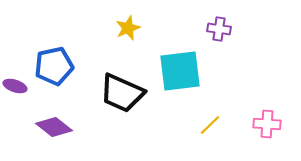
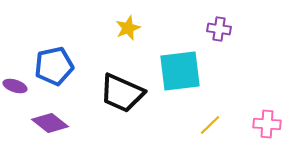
purple diamond: moved 4 px left, 4 px up
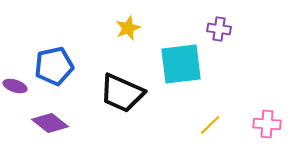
cyan square: moved 1 px right, 7 px up
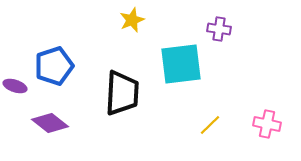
yellow star: moved 4 px right, 8 px up
blue pentagon: rotated 6 degrees counterclockwise
black trapezoid: rotated 111 degrees counterclockwise
pink cross: rotated 8 degrees clockwise
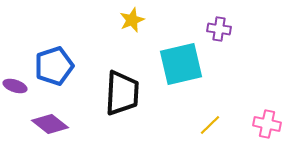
cyan square: rotated 6 degrees counterclockwise
purple diamond: moved 1 px down
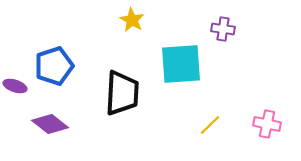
yellow star: rotated 20 degrees counterclockwise
purple cross: moved 4 px right
cyan square: rotated 9 degrees clockwise
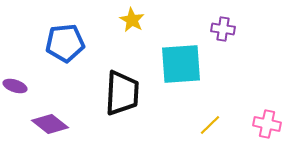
blue pentagon: moved 11 px right, 23 px up; rotated 12 degrees clockwise
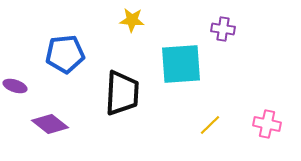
yellow star: rotated 25 degrees counterclockwise
blue pentagon: moved 11 px down
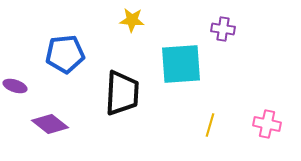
yellow line: rotated 30 degrees counterclockwise
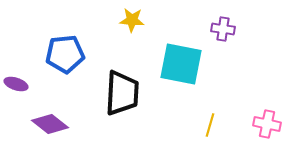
cyan square: rotated 15 degrees clockwise
purple ellipse: moved 1 px right, 2 px up
